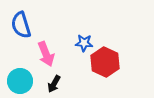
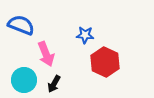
blue semicircle: rotated 128 degrees clockwise
blue star: moved 1 px right, 8 px up
cyan circle: moved 4 px right, 1 px up
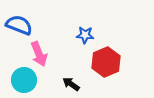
blue semicircle: moved 2 px left
pink arrow: moved 7 px left
red hexagon: moved 1 px right; rotated 12 degrees clockwise
black arrow: moved 17 px right; rotated 96 degrees clockwise
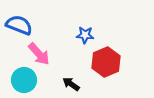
pink arrow: rotated 20 degrees counterclockwise
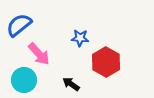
blue semicircle: rotated 60 degrees counterclockwise
blue star: moved 5 px left, 3 px down
red hexagon: rotated 8 degrees counterclockwise
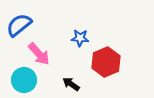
red hexagon: rotated 8 degrees clockwise
